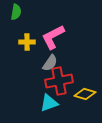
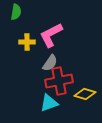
pink L-shape: moved 2 px left, 2 px up
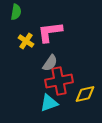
pink L-shape: moved 1 px left, 3 px up; rotated 20 degrees clockwise
yellow cross: moved 1 px left, 1 px up; rotated 35 degrees clockwise
yellow diamond: rotated 30 degrees counterclockwise
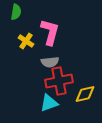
pink L-shape: rotated 112 degrees clockwise
gray semicircle: moved 1 px up; rotated 48 degrees clockwise
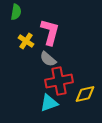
gray semicircle: moved 2 px left, 3 px up; rotated 48 degrees clockwise
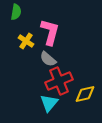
red cross: rotated 12 degrees counterclockwise
cyan triangle: rotated 30 degrees counterclockwise
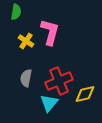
gray semicircle: moved 22 px left, 19 px down; rotated 60 degrees clockwise
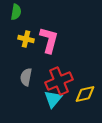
pink L-shape: moved 1 px left, 8 px down
yellow cross: moved 2 px up; rotated 21 degrees counterclockwise
gray semicircle: moved 1 px up
cyan triangle: moved 4 px right, 4 px up
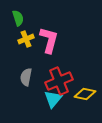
green semicircle: moved 2 px right, 6 px down; rotated 28 degrees counterclockwise
yellow cross: rotated 35 degrees counterclockwise
yellow diamond: rotated 25 degrees clockwise
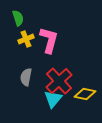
red cross: rotated 20 degrees counterclockwise
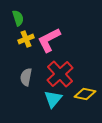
pink L-shape: rotated 132 degrees counterclockwise
red cross: moved 1 px right, 7 px up
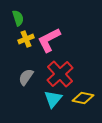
gray semicircle: rotated 24 degrees clockwise
yellow diamond: moved 2 px left, 4 px down
